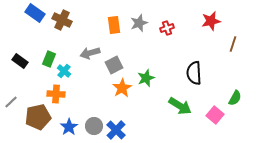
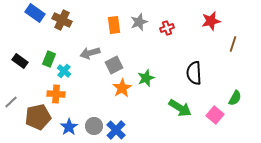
gray star: moved 1 px up
green arrow: moved 2 px down
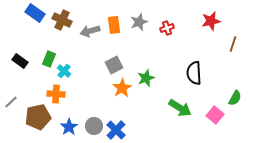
gray arrow: moved 22 px up
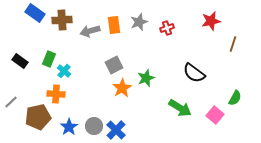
brown cross: rotated 30 degrees counterclockwise
black semicircle: rotated 50 degrees counterclockwise
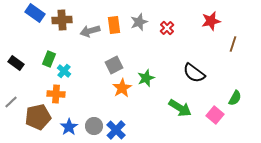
red cross: rotated 24 degrees counterclockwise
black rectangle: moved 4 px left, 2 px down
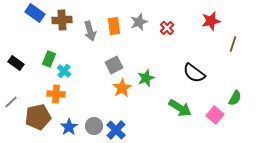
orange rectangle: moved 1 px down
gray arrow: rotated 90 degrees counterclockwise
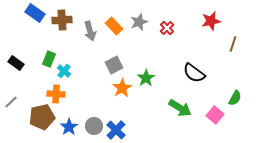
orange rectangle: rotated 36 degrees counterclockwise
green star: rotated 12 degrees counterclockwise
brown pentagon: moved 4 px right
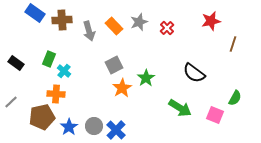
gray arrow: moved 1 px left
pink square: rotated 18 degrees counterclockwise
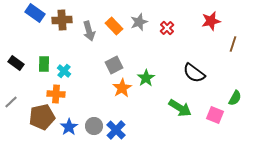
green rectangle: moved 5 px left, 5 px down; rotated 21 degrees counterclockwise
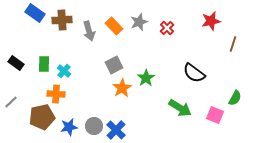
blue star: rotated 24 degrees clockwise
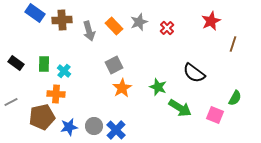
red star: rotated 12 degrees counterclockwise
green star: moved 12 px right, 9 px down; rotated 18 degrees counterclockwise
gray line: rotated 16 degrees clockwise
